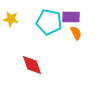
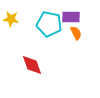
cyan pentagon: moved 2 px down
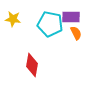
yellow star: moved 2 px right
cyan pentagon: moved 1 px right
red diamond: rotated 30 degrees clockwise
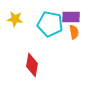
yellow star: moved 2 px right
orange semicircle: moved 2 px left, 1 px up; rotated 16 degrees clockwise
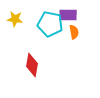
purple rectangle: moved 3 px left, 2 px up
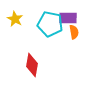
purple rectangle: moved 3 px down
yellow star: rotated 21 degrees clockwise
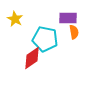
cyan pentagon: moved 5 px left, 15 px down
red diamond: moved 7 px up; rotated 45 degrees clockwise
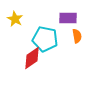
orange semicircle: moved 3 px right, 4 px down
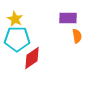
cyan pentagon: moved 28 px left; rotated 10 degrees counterclockwise
